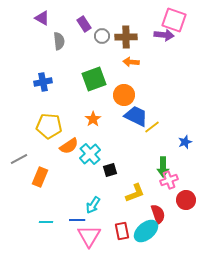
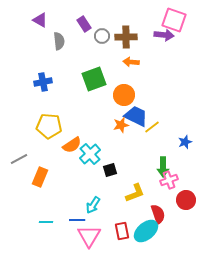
purple triangle: moved 2 px left, 2 px down
orange star: moved 28 px right, 6 px down; rotated 21 degrees clockwise
orange semicircle: moved 3 px right, 1 px up
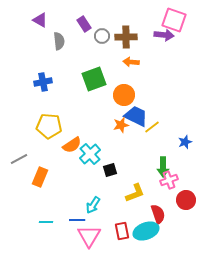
cyan ellipse: rotated 20 degrees clockwise
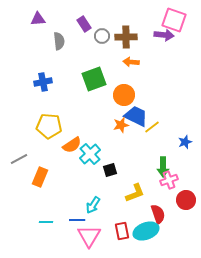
purple triangle: moved 2 px left, 1 px up; rotated 35 degrees counterclockwise
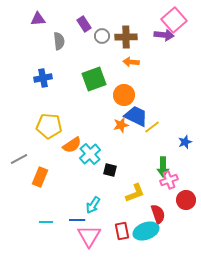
pink square: rotated 30 degrees clockwise
blue cross: moved 4 px up
black square: rotated 32 degrees clockwise
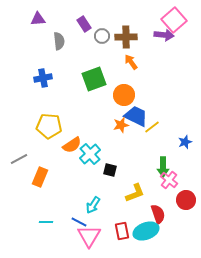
orange arrow: rotated 49 degrees clockwise
pink cross: rotated 30 degrees counterclockwise
blue line: moved 2 px right, 2 px down; rotated 28 degrees clockwise
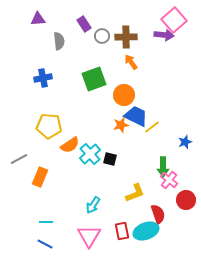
orange semicircle: moved 2 px left
black square: moved 11 px up
blue line: moved 34 px left, 22 px down
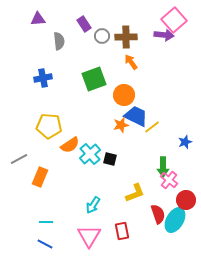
cyan ellipse: moved 29 px right, 11 px up; rotated 40 degrees counterclockwise
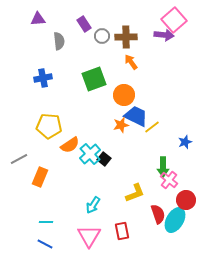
black square: moved 6 px left; rotated 24 degrees clockwise
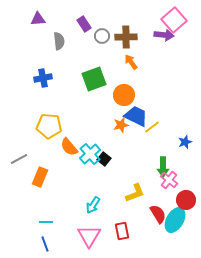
orange semicircle: moved 1 px left, 2 px down; rotated 84 degrees clockwise
red semicircle: rotated 12 degrees counterclockwise
blue line: rotated 42 degrees clockwise
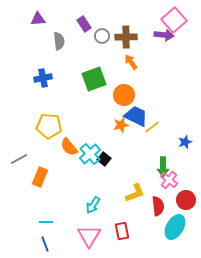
red semicircle: moved 8 px up; rotated 24 degrees clockwise
cyan ellipse: moved 7 px down
